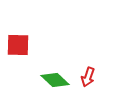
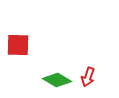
green diamond: moved 2 px right; rotated 12 degrees counterclockwise
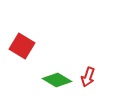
red square: moved 4 px right, 1 px down; rotated 30 degrees clockwise
